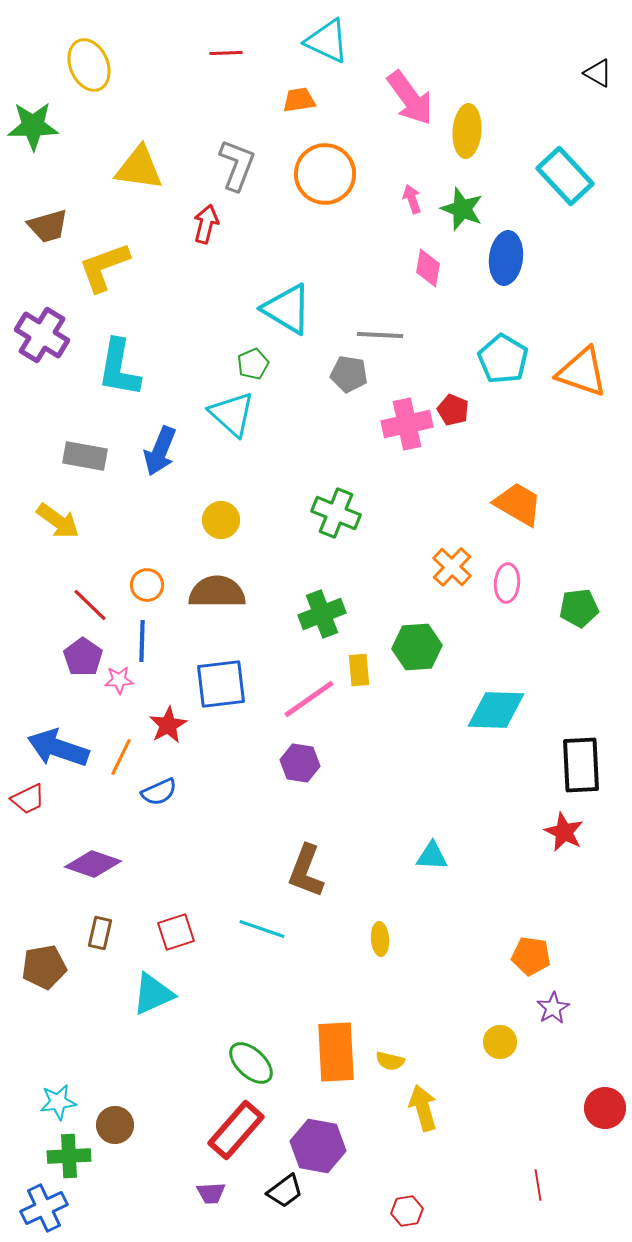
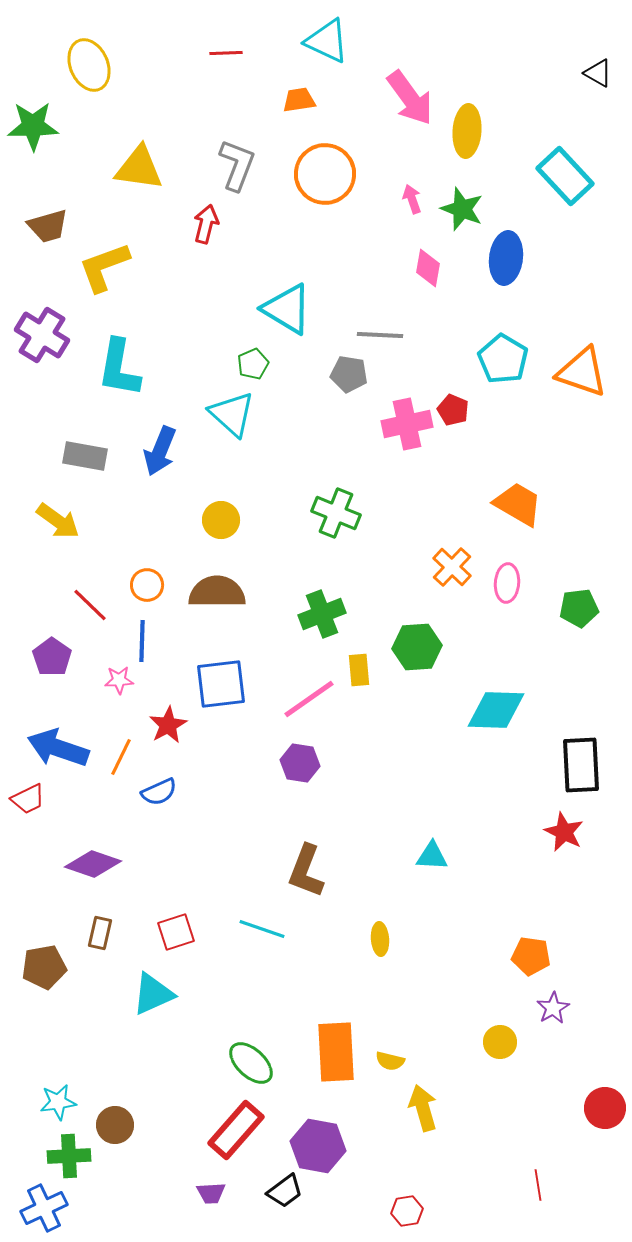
purple pentagon at (83, 657): moved 31 px left
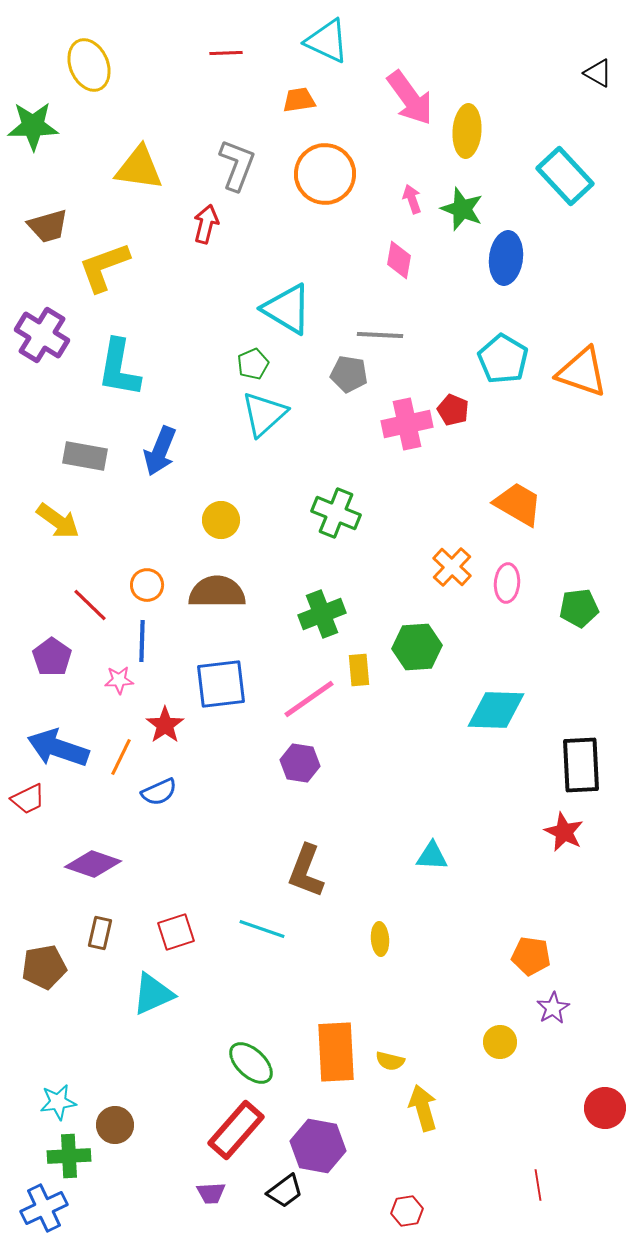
pink diamond at (428, 268): moved 29 px left, 8 px up
cyan triangle at (232, 414): moved 32 px right; rotated 36 degrees clockwise
red star at (168, 725): moved 3 px left; rotated 6 degrees counterclockwise
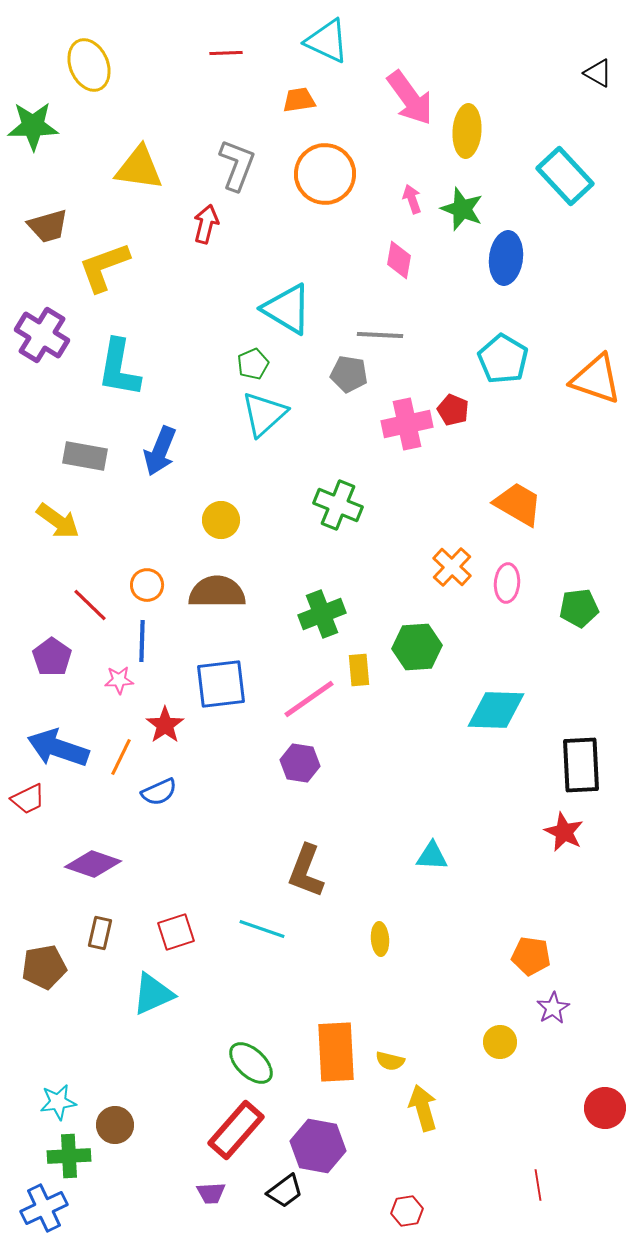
orange triangle at (582, 372): moved 14 px right, 7 px down
green cross at (336, 513): moved 2 px right, 8 px up
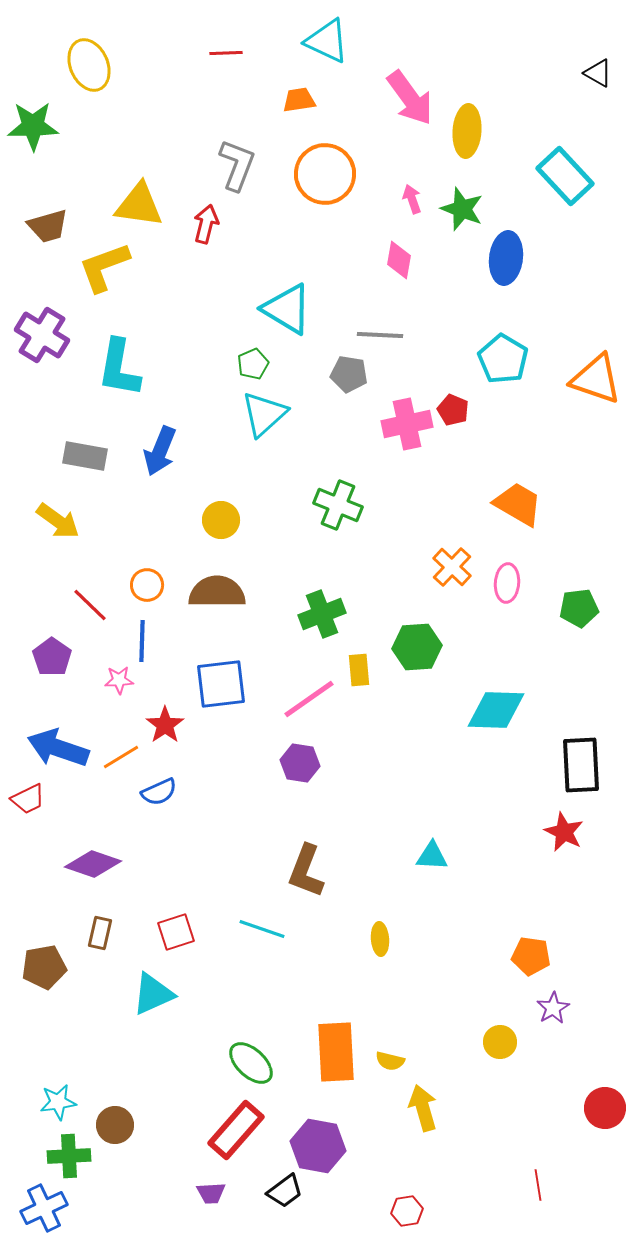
yellow triangle at (139, 168): moved 37 px down
orange line at (121, 757): rotated 33 degrees clockwise
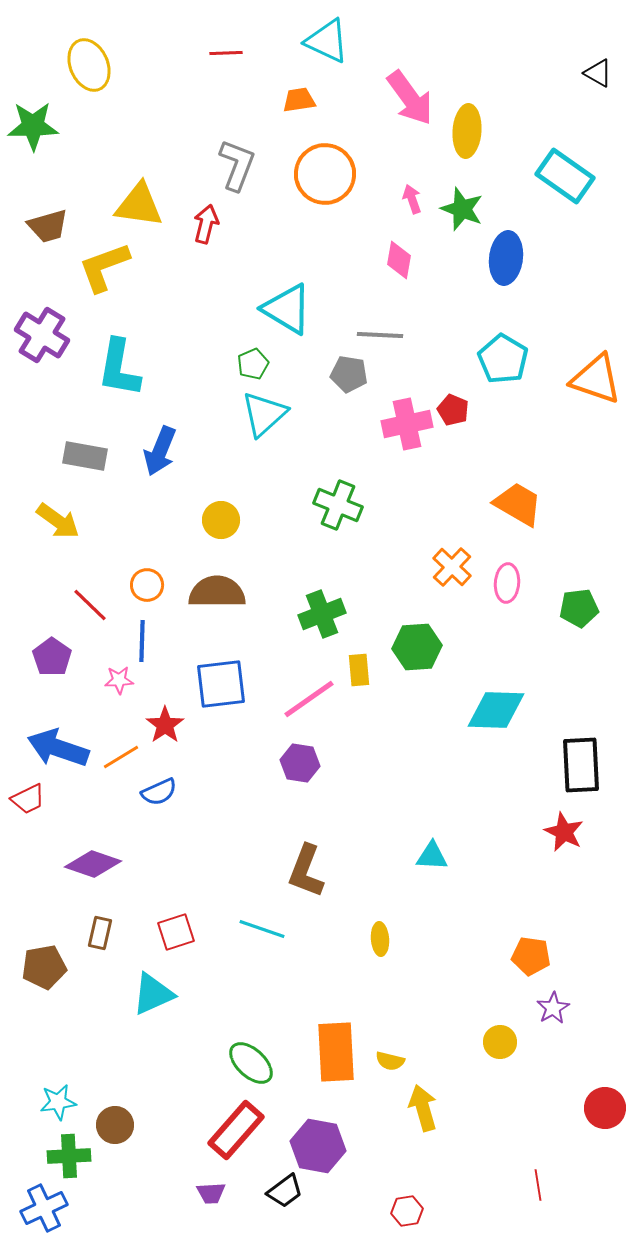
cyan rectangle at (565, 176): rotated 12 degrees counterclockwise
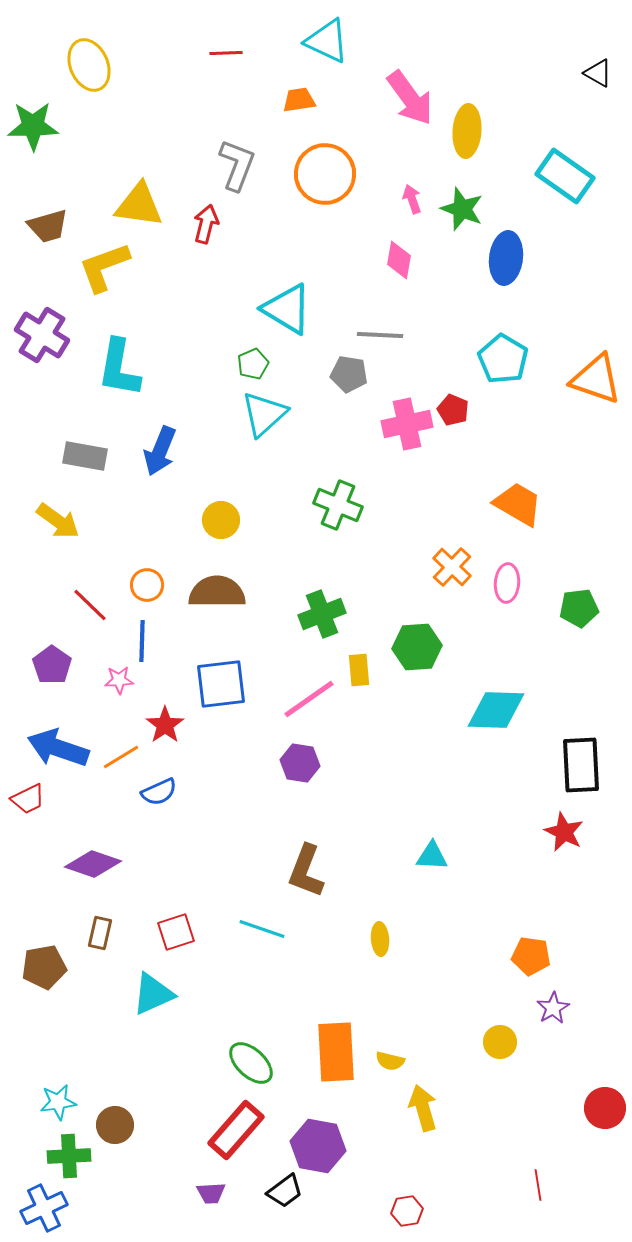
purple pentagon at (52, 657): moved 8 px down
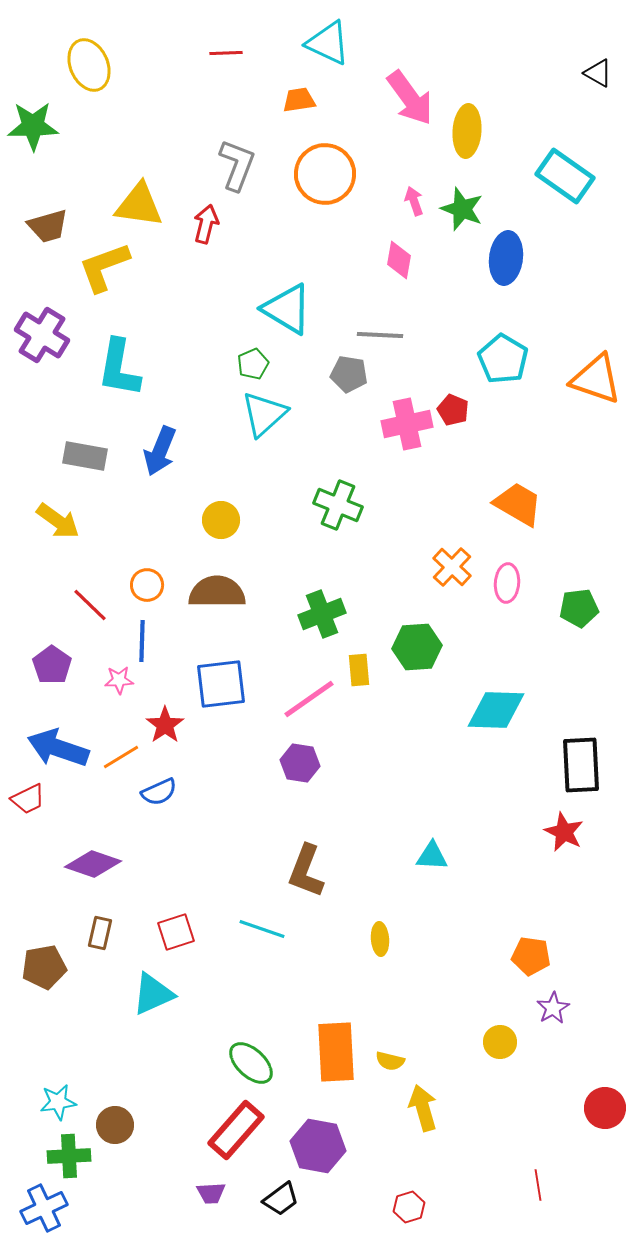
cyan triangle at (327, 41): moved 1 px right, 2 px down
pink arrow at (412, 199): moved 2 px right, 2 px down
black trapezoid at (285, 1191): moved 4 px left, 8 px down
red hexagon at (407, 1211): moved 2 px right, 4 px up; rotated 8 degrees counterclockwise
